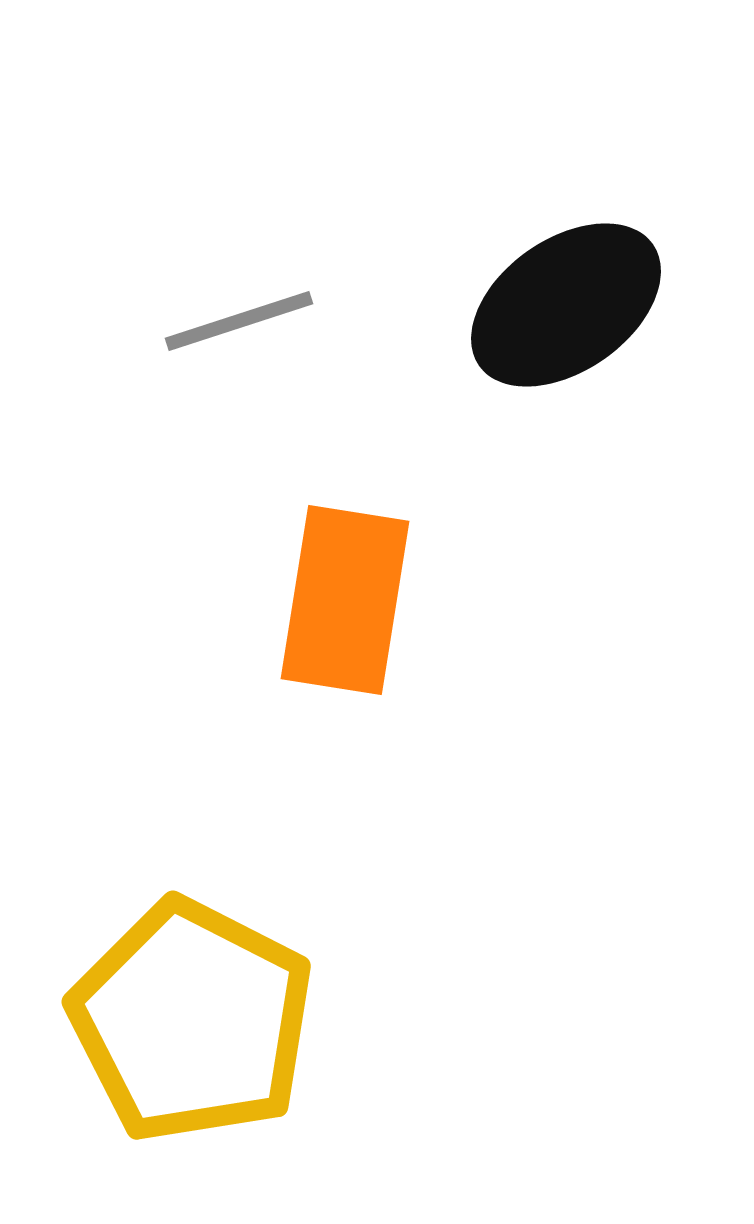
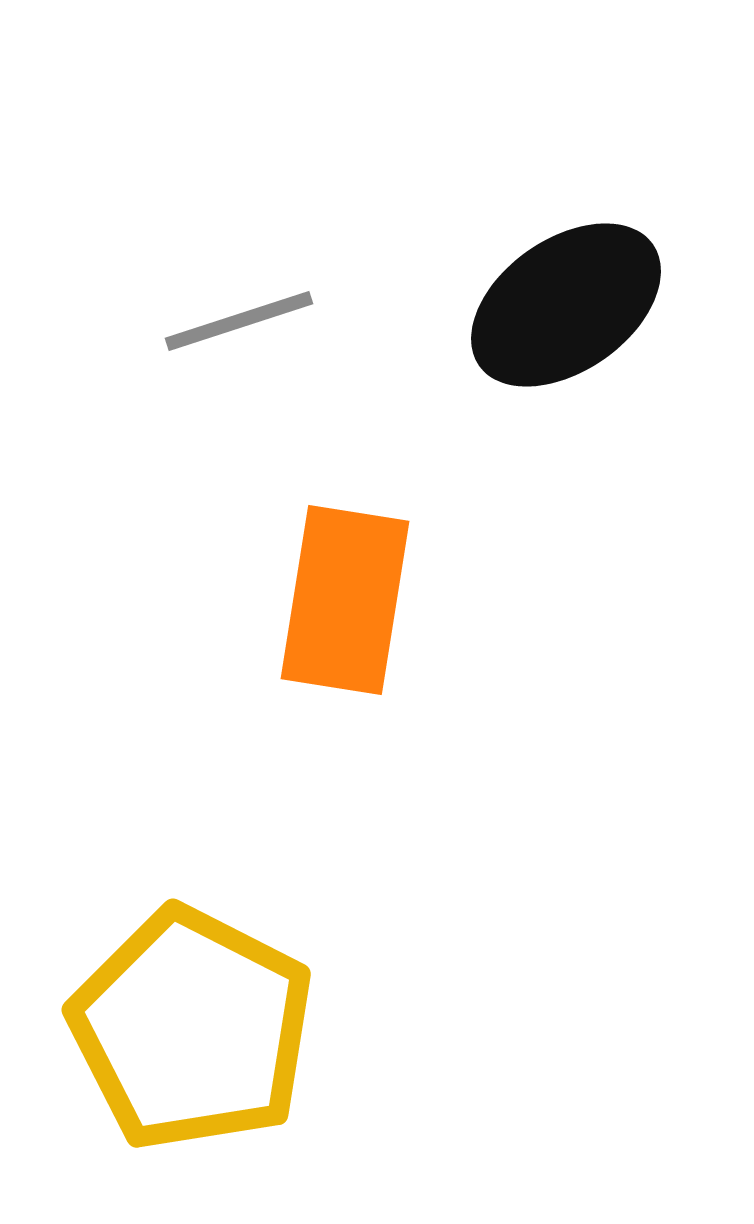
yellow pentagon: moved 8 px down
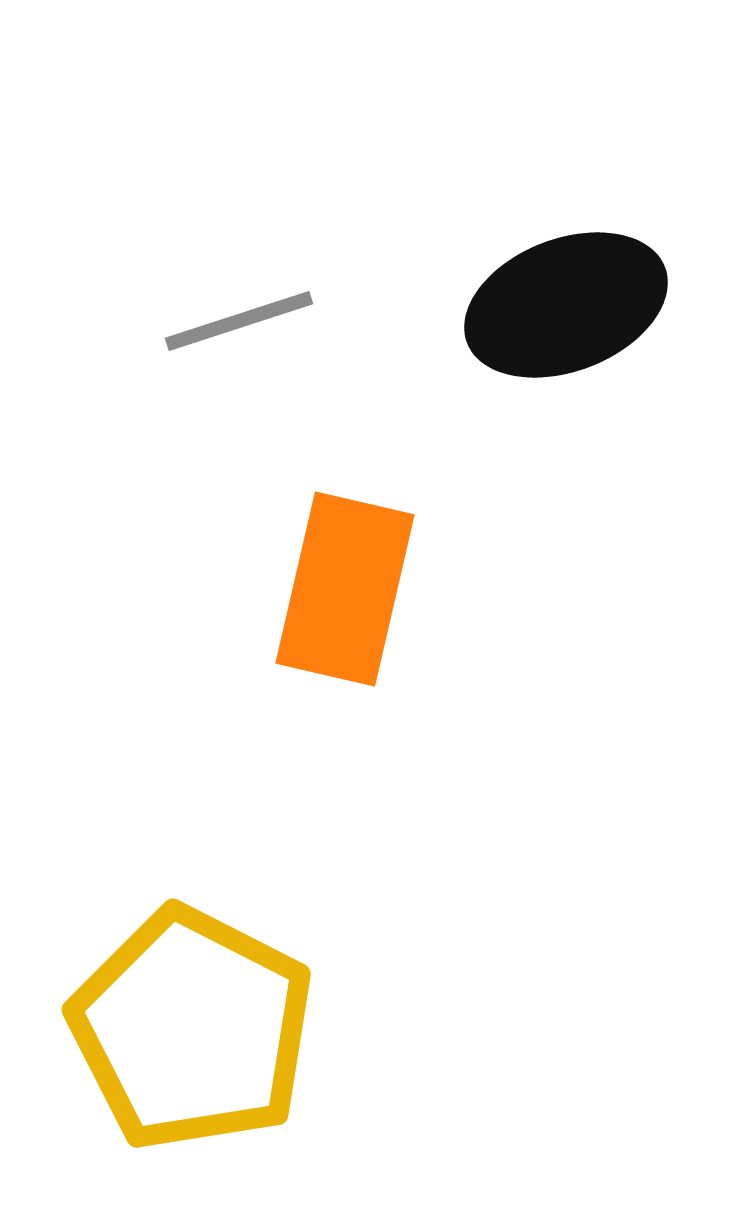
black ellipse: rotated 14 degrees clockwise
orange rectangle: moved 11 px up; rotated 4 degrees clockwise
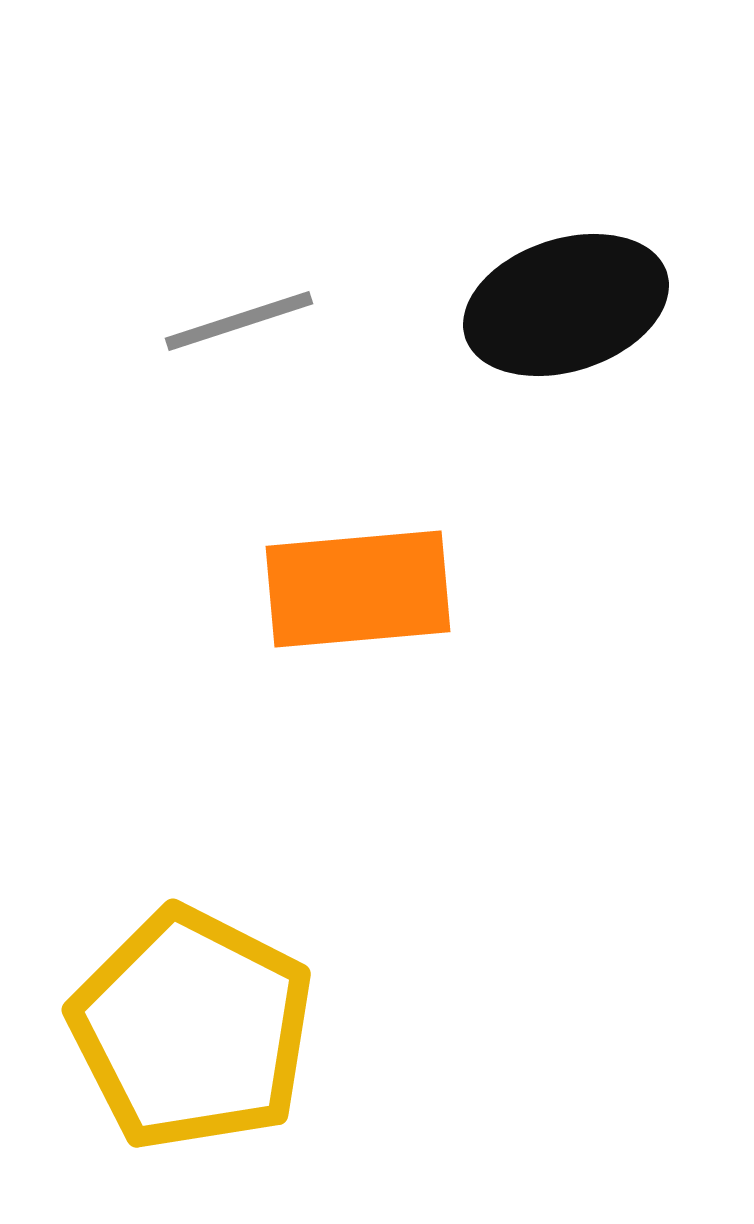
black ellipse: rotated 3 degrees clockwise
orange rectangle: moved 13 px right; rotated 72 degrees clockwise
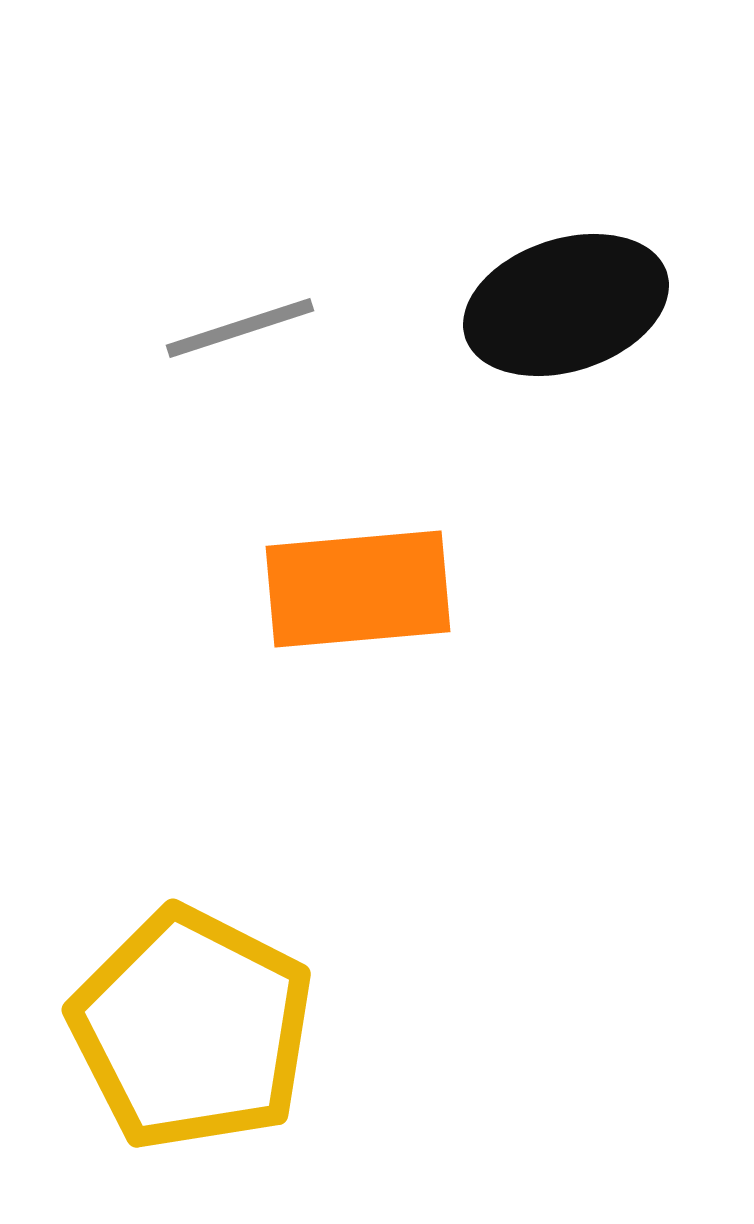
gray line: moved 1 px right, 7 px down
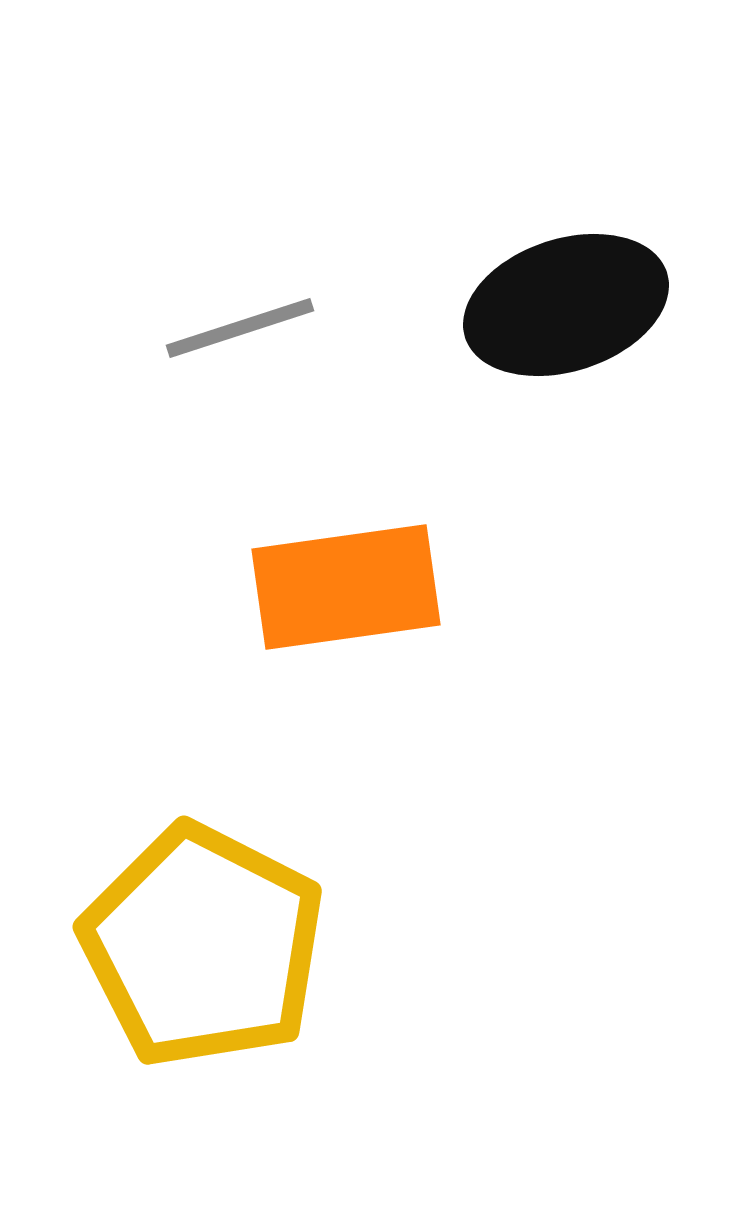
orange rectangle: moved 12 px left, 2 px up; rotated 3 degrees counterclockwise
yellow pentagon: moved 11 px right, 83 px up
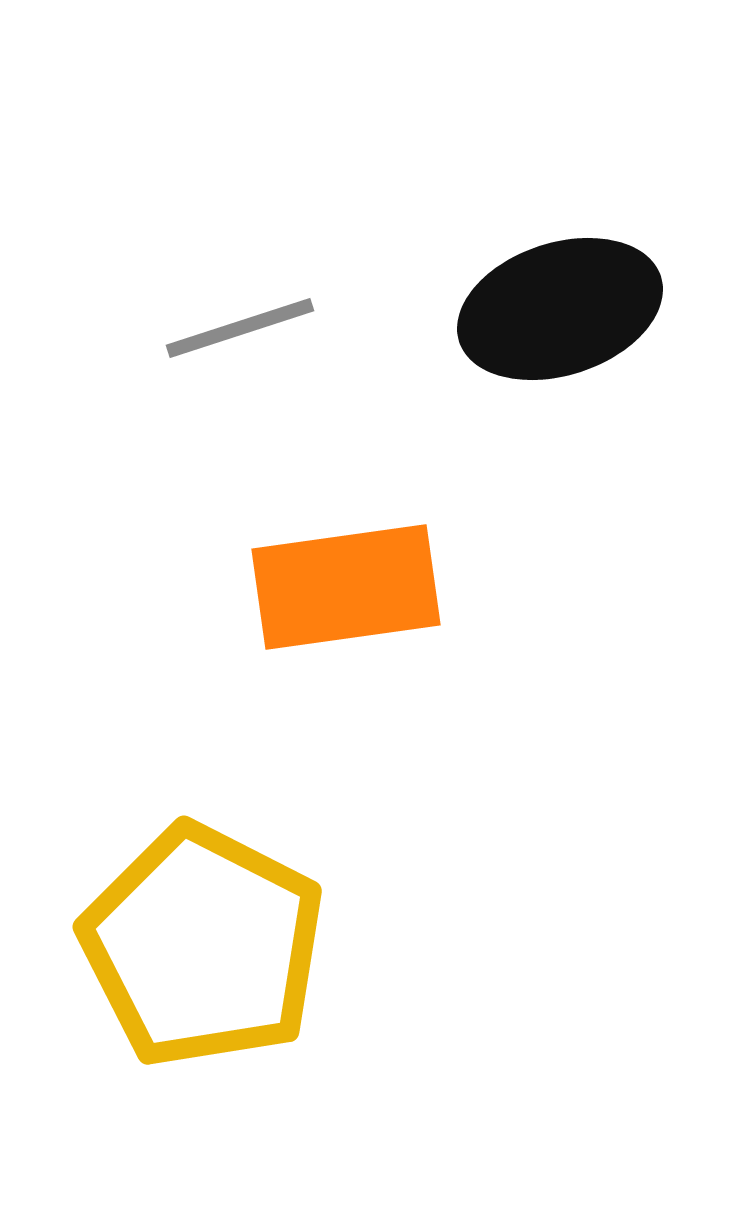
black ellipse: moved 6 px left, 4 px down
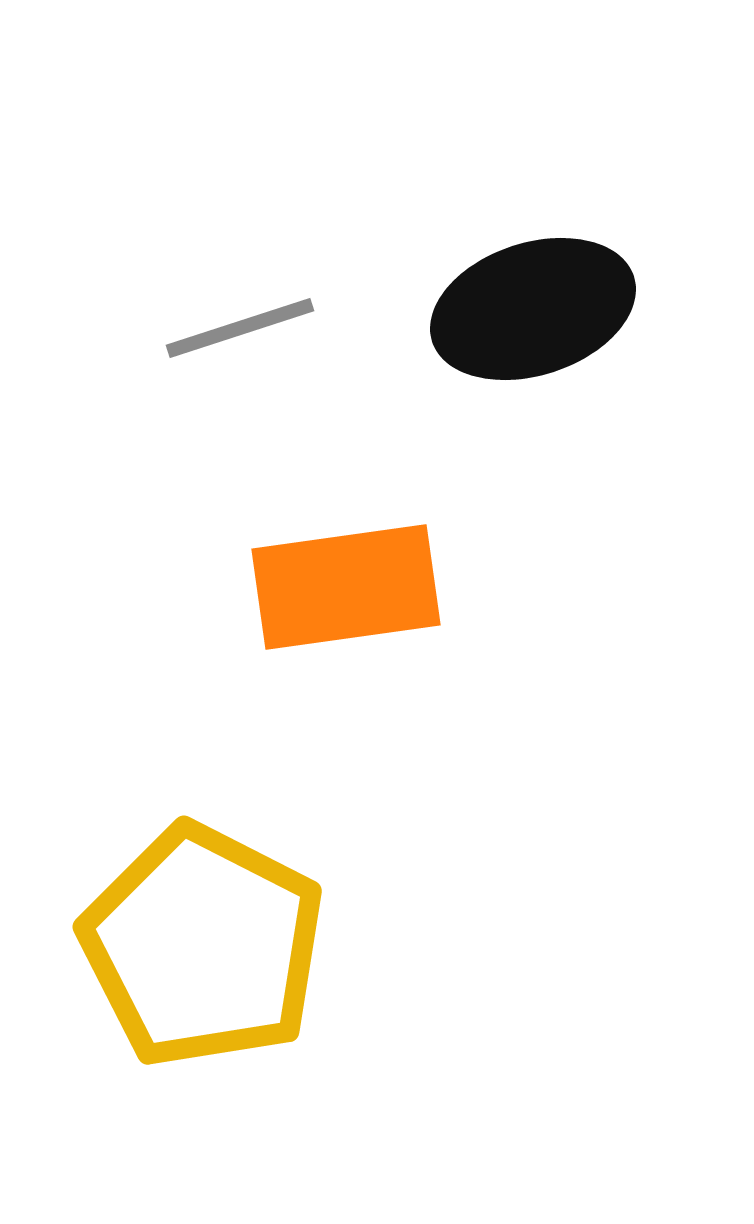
black ellipse: moved 27 px left
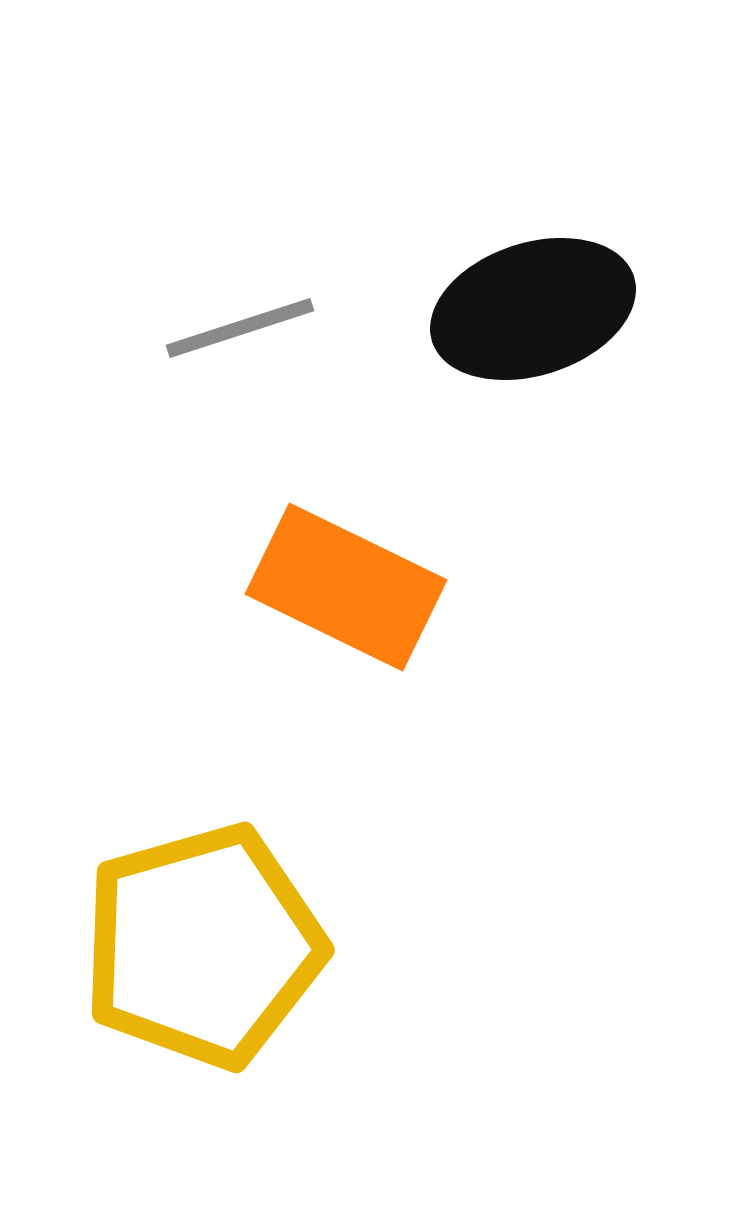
orange rectangle: rotated 34 degrees clockwise
yellow pentagon: rotated 29 degrees clockwise
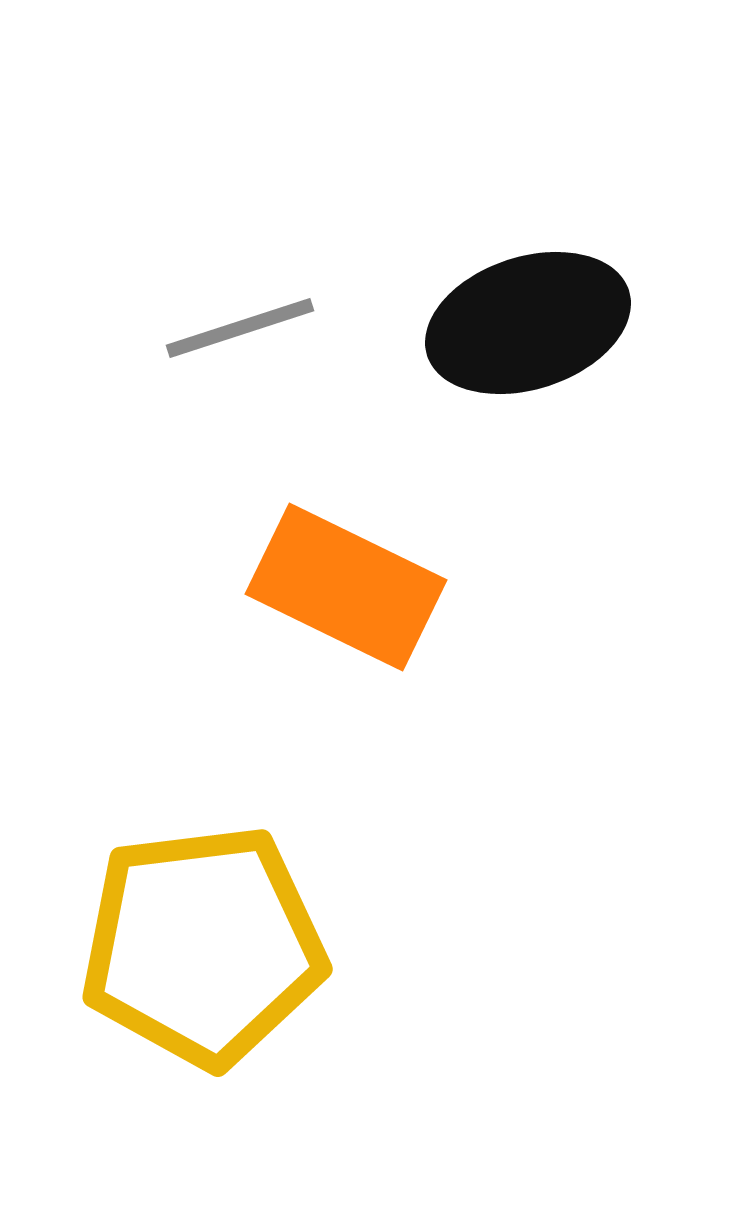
black ellipse: moved 5 px left, 14 px down
yellow pentagon: rotated 9 degrees clockwise
